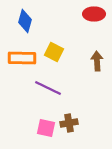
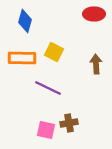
brown arrow: moved 1 px left, 3 px down
pink square: moved 2 px down
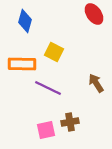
red ellipse: rotated 55 degrees clockwise
orange rectangle: moved 6 px down
brown arrow: moved 19 px down; rotated 30 degrees counterclockwise
brown cross: moved 1 px right, 1 px up
pink square: rotated 24 degrees counterclockwise
